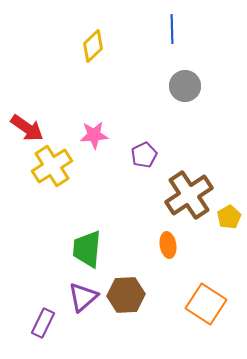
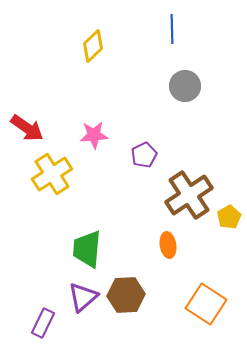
yellow cross: moved 8 px down
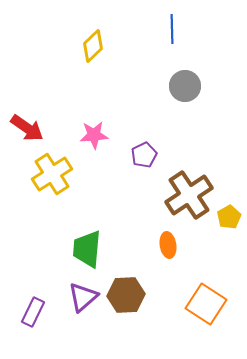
purple rectangle: moved 10 px left, 11 px up
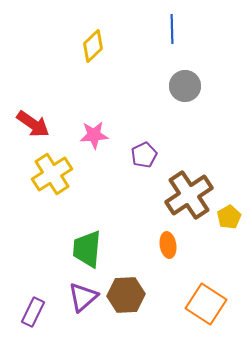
red arrow: moved 6 px right, 4 px up
